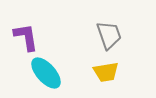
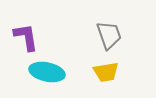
cyan ellipse: moved 1 px right, 1 px up; rotated 36 degrees counterclockwise
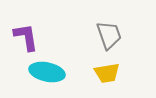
yellow trapezoid: moved 1 px right, 1 px down
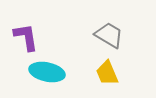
gray trapezoid: rotated 40 degrees counterclockwise
yellow trapezoid: rotated 76 degrees clockwise
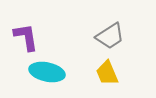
gray trapezoid: moved 1 px right, 1 px down; rotated 116 degrees clockwise
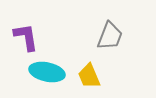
gray trapezoid: rotated 36 degrees counterclockwise
yellow trapezoid: moved 18 px left, 3 px down
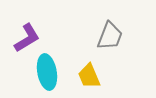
purple L-shape: moved 1 px right, 1 px down; rotated 68 degrees clockwise
cyan ellipse: rotated 68 degrees clockwise
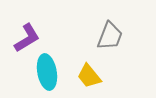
yellow trapezoid: rotated 16 degrees counterclockwise
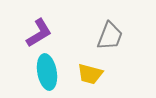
purple L-shape: moved 12 px right, 5 px up
yellow trapezoid: moved 1 px right, 2 px up; rotated 36 degrees counterclockwise
